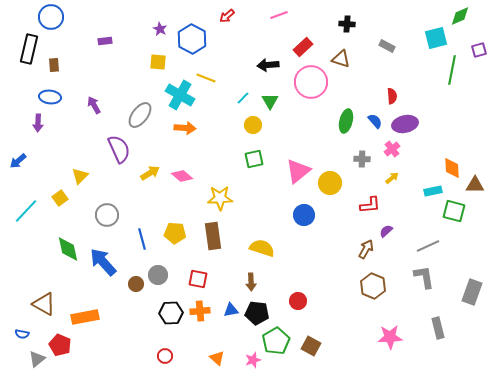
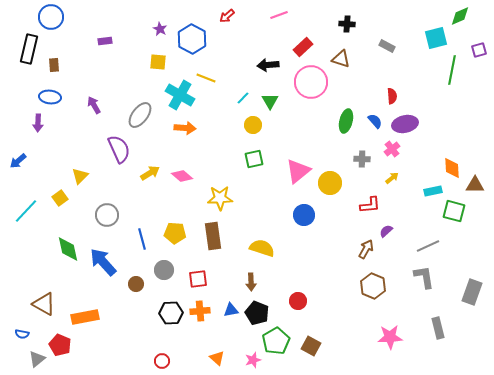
gray circle at (158, 275): moved 6 px right, 5 px up
red square at (198, 279): rotated 18 degrees counterclockwise
black pentagon at (257, 313): rotated 15 degrees clockwise
red circle at (165, 356): moved 3 px left, 5 px down
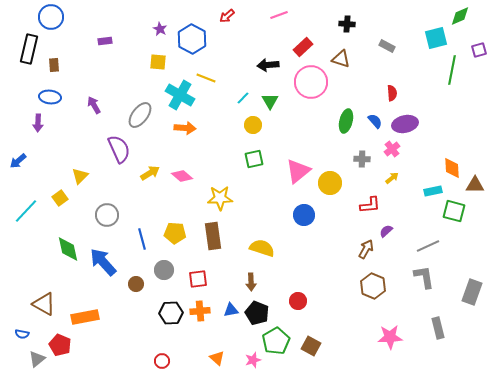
red semicircle at (392, 96): moved 3 px up
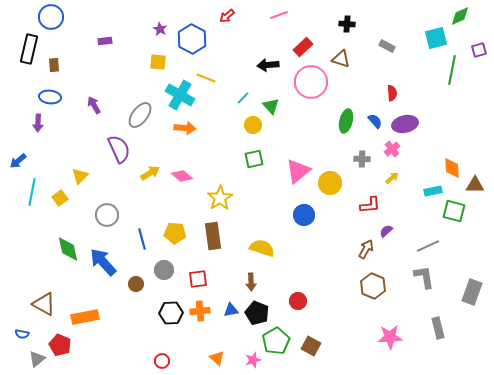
green triangle at (270, 101): moved 1 px right, 5 px down; rotated 12 degrees counterclockwise
yellow star at (220, 198): rotated 30 degrees counterclockwise
cyan line at (26, 211): moved 6 px right, 19 px up; rotated 32 degrees counterclockwise
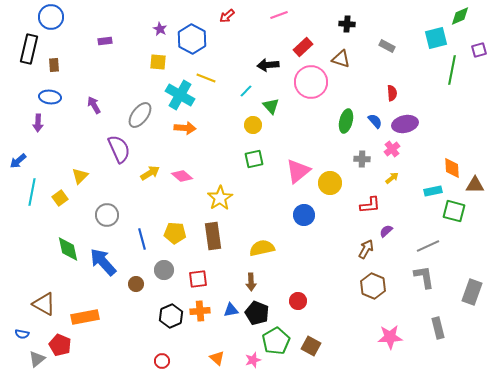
cyan line at (243, 98): moved 3 px right, 7 px up
yellow semicircle at (262, 248): rotated 30 degrees counterclockwise
black hexagon at (171, 313): moved 3 px down; rotated 20 degrees counterclockwise
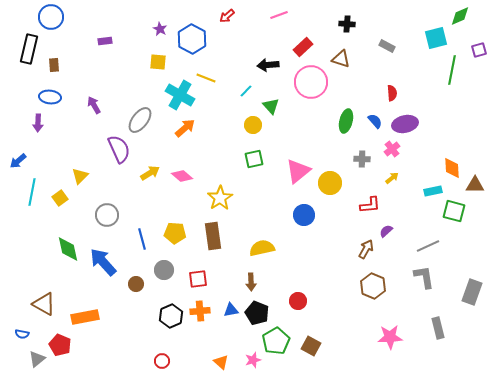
gray ellipse at (140, 115): moved 5 px down
orange arrow at (185, 128): rotated 45 degrees counterclockwise
orange triangle at (217, 358): moved 4 px right, 4 px down
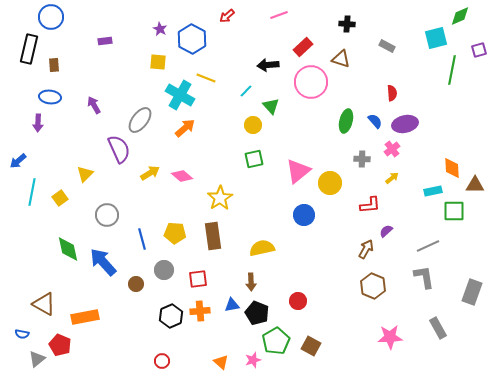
yellow triangle at (80, 176): moved 5 px right, 2 px up
green square at (454, 211): rotated 15 degrees counterclockwise
blue triangle at (231, 310): moved 1 px right, 5 px up
gray rectangle at (438, 328): rotated 15 degrees counterclockwise
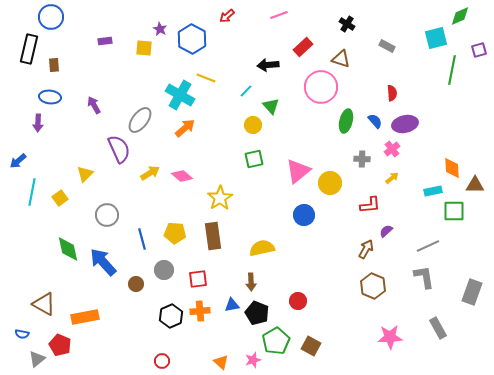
black cross at (347, 24): rotated 28 degrees clockwise
yellow square at (158, 62): moved 14 px left, 14 px up
pink circle at (311, 82): moved 10 px right, 5 px down
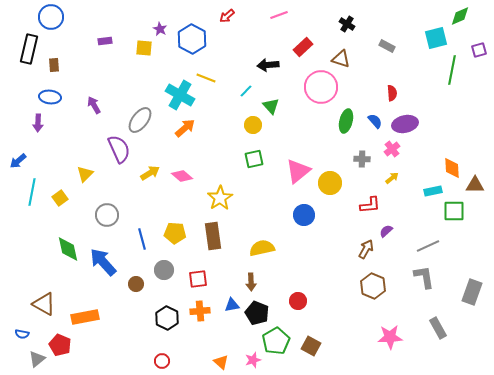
black hexagon at (171, 316): moved 4 px left, 2 px down; rotated 10 degrees counterclockwise
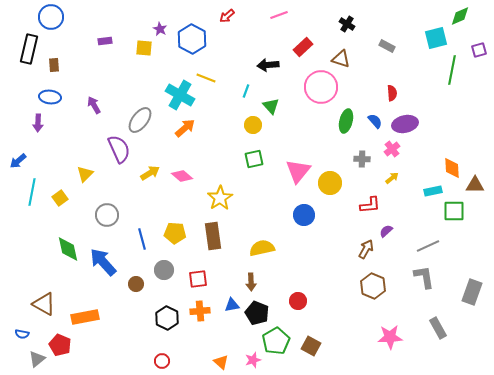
cyan line at (246, 91): rotated 24 degrees counterclockwise
pink triangle at (298, 171): rotated 12 degrees counterclockwise
